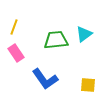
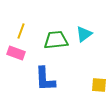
yellow line: moved 7 px right, 4 px down
pink rectangle: rotated 36 degrees counterclockwise
blue L-shape: rotated 32 degrees clockwise
yellow square: moved 11 px right
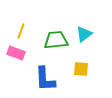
yellow square: moved 18 px left, 16 px up
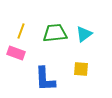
green trapezoid: moved 1 px left, 7 px up
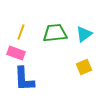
yellow line: moved 1 px down
yellow square: moved 3 px right, 2 px up; rotated 28 degrees counterclockwise
blue L-shape: moved 21 px left
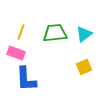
blue L-shape: moved 2 px right
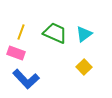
green trapezoid: rotated 30 degrees clockwise
yellow square: rotated 21 degrees counterclockwise
blue L-shape: rotated 40 degrees counterclockwise
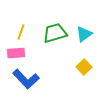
green trapezoid: rotated 40 degrees counterclockwise
pink rectangle: rotated 24 degrees counterclockwise
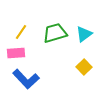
yellow line: rotated 14 degrees clockwise
